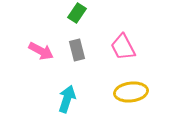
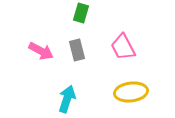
green rectangle: moved 4 px right; rotated 18 degrees counterclockwise
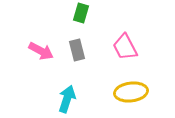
pink trapezoid: moved 2 px right
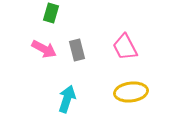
green rectangle: moved 30 px left
pink arrow: moved 3 px right, 2 px up
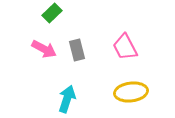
green rectangle: moved 1 px right; rotated 30 degrees clockwise
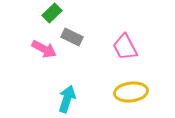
gray rectangle: moved 5 px left, 13 px up; rotated 50 degrees counterclockwise
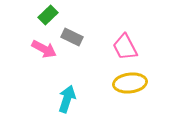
green rectangle: moved 4 px left, 2 px down
yellow ellipse: moved 1 px left, 9 px up
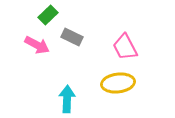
pink arrow: moved 7 px left, 4 px up
yellow ellipse: moved 12 px left
cyan arrow: rotated 16 degrees counterclockwise
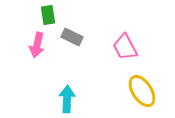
green rectangle: rotated 54 degrees counterclockwise
pink arrow: rotated 75 degrees clockwise
yellow ellipse: moved 24 px right, 8 px down; rotated 64 degrees clockwise
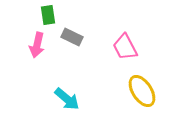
cyan arrow: rotated 128 degrees clockwise
